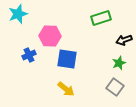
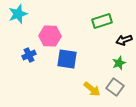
green rectangle: moved 1 px right, 3 px down
yellow arrow: moved 26 px right
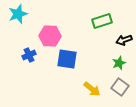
gray square: moved 5 px right
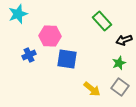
green rectangle: rotated 66 degrees clockwise
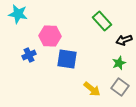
cyan star: rotated 30 degrees clockwise
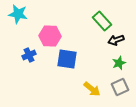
black arrow: moved 8 px left
gray square: rotated 30 degrees clockwise
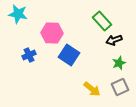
pink hexagon: moved 2 px right, 3 px up
black arrow: moved 2 px left
blue square: moved 2 px right, 4 px up; rotated 25 degrees clockwise
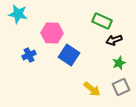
green rectangle: rotated 24 degrees counterclockwise
gray square: moved 1 px right
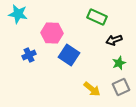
green rectangle: moved 5 px left, 4 px up
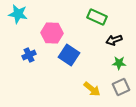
green star: rotated 24 degrees clockwise
